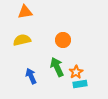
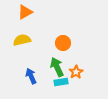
orange triangle: rotated 21 degrees counterclockwise
orange circle: moved 3 px down
cyan rectangle: moved 19 px left, 2 px up
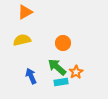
green arrow: rotated 24 degrees counterclockwise
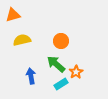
orange triangle: moved 12 px left, 3 px down; rotated 14 degrees clockwise
orange circle: moved 2 px left, 2 px up
green arrow: moved 1 px left, 3 px up
blue arrow: rotated 14 degrees clockwise
cyan rectangle: moved 2 px down; rotated 24 degrees counterclockwise
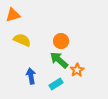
yellow semicircle: rotated 36 degrees clockwise
green arrow: moved 3 px right, 4 px up
orange star: moved 1 px right, 2 px up
cyan rectangle: moved 5 px left
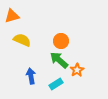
orange triangle: moved 1 px left, 1 px down
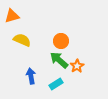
orange star: moved 4 px up
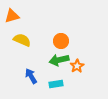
green arrow: rotated 54 degrees counterclockwise
blue arrow: rotated 21 degrees counterclockwise
cyan rectangle: rotated 24 degrees clockwise
